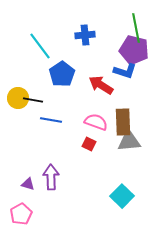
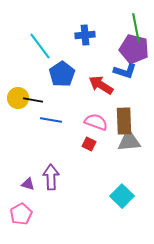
purple pentagon: moved 1 px up
brown rectangle: moved 1 px right, 1 px up
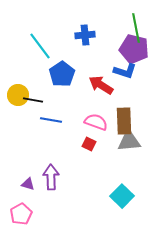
yellow circle: moved 3 px up
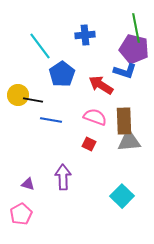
pink semicircle: moved 1 px left, 5 px up
purple arrow: moved 12 px right
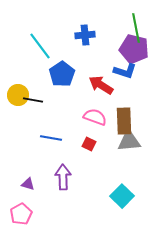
blue line: moved 18 px down
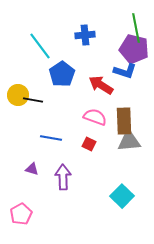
purple triangle: moved 4 px right, 15 px up
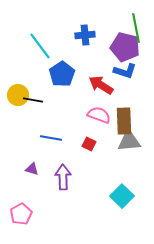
purple pentagon: moved 9 px left, 2 px up
pink semicircle: moved 4 px right, 2 px up
